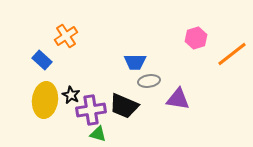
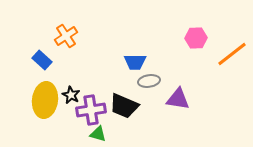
pink hexagon: rotated 15 degrees clockwise
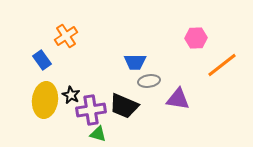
orange line: moved 10 px left, 11 px down
blue rectangle: rotated 12 degrees clockwise
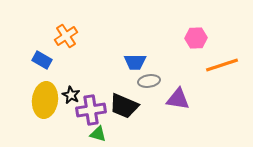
blue rectangle: rotated 24 degrees counterclockwise
orange line: rotated 20 degrees clockwise
